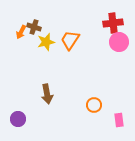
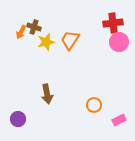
pink rectangle: rotated 72 degrees clockwise
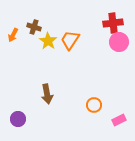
orange arrow: moved 8 px left, 3 px down
yellow star: moved 2 px right, 1 px up; rotated 24 degrees counterclockwise
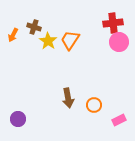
brown arrow: moved 21 px right, 4 px down
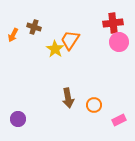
yellow star: moved 7 px right, 8 px down
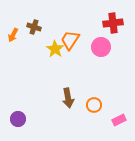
pink circle: moved 18 px left, 5 px down
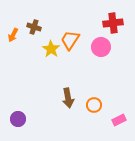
yellow star: moved 4 px left
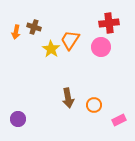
red cross: moved 4 px left
orange arrow: moved 3 px right, 3 px up; rotated 16 degrees counterclockwise
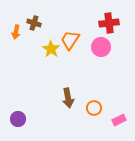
brown cross: moved 4 px up
orange circle: moved 3 px down
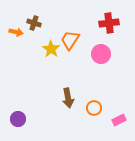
orange arrow: rotated 88 degrees counterclockwise
pink circle: moved 7 px down
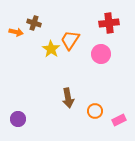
orange circle: moved 1 px right, 3 px down
